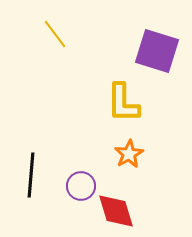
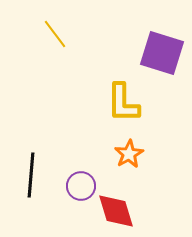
purple square: moved 5 px right, 2 px down
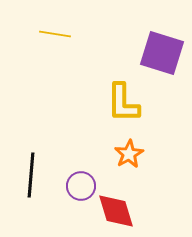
yellow line: rotated 44 degrees counterclockwise
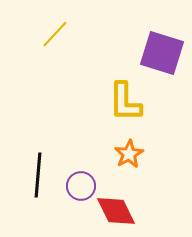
yellow line: rotated 56 degrees counterclockwise
yellow L-shape: moved 2 px right, 1 px up
black line: moved 7 px right
red diamond: rotated 9 degrees counterclockwise
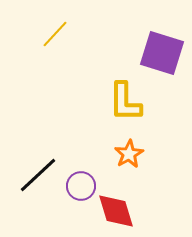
black line: rotated 42 degrees clockwise
red diamond: rotated 9 degrees clockwise
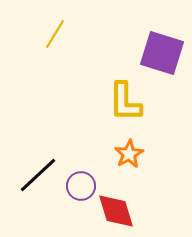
yellow line: rotated 12 degrees counterclockwise
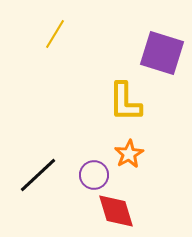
purple circle: moved 13 px right, 11 px up
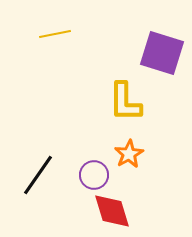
yellow line: rotated 48 degrees clockwise
black line: rotated 12 degrees counterclockwise
red diamond: moved 4 px left
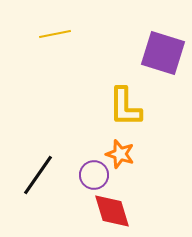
purple square: moved 1 px right
yellow L-shape: moved 5 px down
orange star: moved 9 px left; rotated 24 degrees counterclockwise
